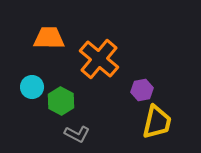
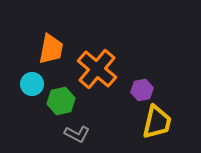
orange trapezoid: moved 2 px right, 11 px down; rotated 100 degrees clockwise
orange cross: moved 2 px left, 10 px down
cyan circle: moved 3 px up
green hexagon: rotated 20 degrees clockwise
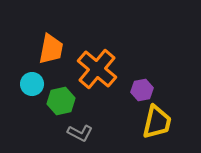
gray L-shape: moved 3 px right, 1 px up
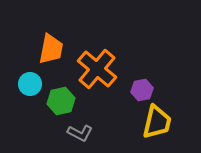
cyan circle: moved 2 px left
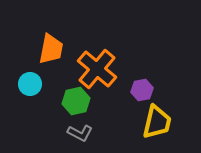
green hexagon: moved 15 px right
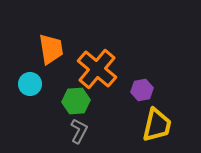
orange trapezoid: rotated 20 degrees counterclockwise
green hexagon: rotated 8 degrees clockwise
yellow trapezoid: moved 3 px down
gray L-shape: moved 1 px left, 2 px up; rotated 90 degrees counterclockwise
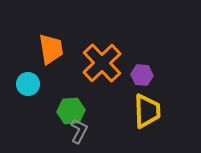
orange cross: moved 5 px right, 6 px up; rotated 6 degrees clockwise
cyan circle: moved 2 px left
purple hexagon: moved 15 px up; rotated 15 degrees clockwise
green hexagon: moved 5 px left, 10 px down
yellow trapezoid: moved 10 px left, 14 px up; rotated 15 degrees counterclockwise
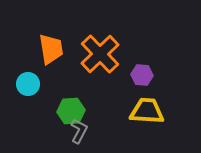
orange cross: moved 2 px left, 9 px up
yellow trapezoid: rotated 84 degrees counterclockwise
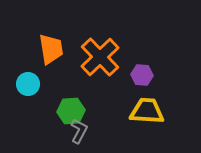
orange cross: moved 3 px down
